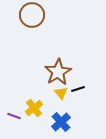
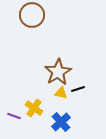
yellow triangle: rotated 40 degrees counterclockwise
yellow cross: rotated 18 degrees counterclockwise
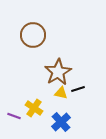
brown circle: moved 1 px right, 20 px down
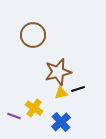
brown star: rotated 16 degrees clockwise
yellow triangle: rotated 24 degrees counterclockwise
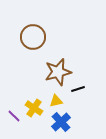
brown circle: moved 2 px down
yellow triangle: moved 5 px left, 8 px down
purple line: rotated 24 degrees clockwise
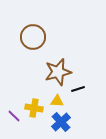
yellow triangle: moved 1 px right; rotated 16 degrees clockwise
yellow cross: rotated 24 degrees counterclockwise
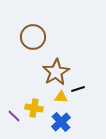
brown star: moved 2 px left; rotated 16 degrees counterclockwise
yellow triangle: moved 4 px right, 4 px up
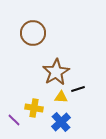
brown circle: moved 4 px up
purple line: moved 4 px down
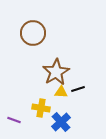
yellow triangle: moved 5 px up
yellow cross: moved 7 px right
purple line: rotated 24 degrees counterclockwise
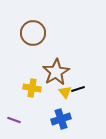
yellow triangle: moved 4 px right; rotated 48 degrees clockwise
yellow cross: moved 9 px left, 20 px up
blue cross: moved 3 px up; rotated 24 degrees clockwise
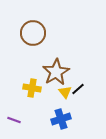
black line: rotated 24 degrees counterclockwise
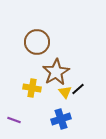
brown circle: moved 4 px right, 9 px down
